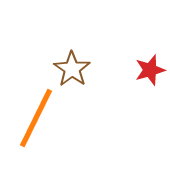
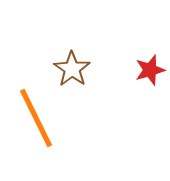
orange line: rotated 52 degrees counterclockwise
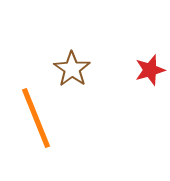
orange line: rotated 4 degrees clockwise
